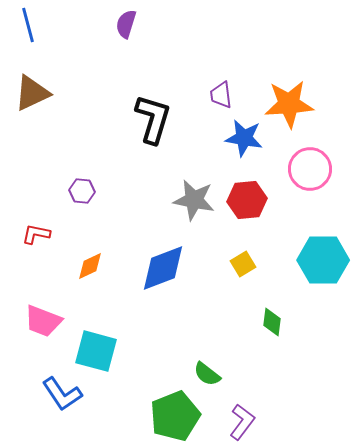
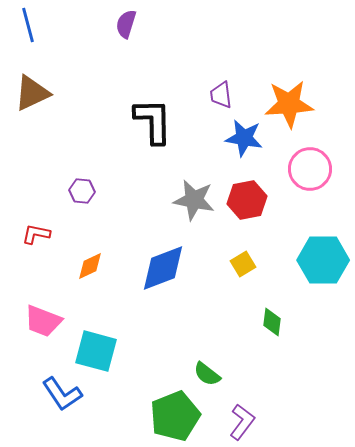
black L-shape: moved 2 px down; rotated 18 degrees counterclockwise
red hexagon: rotated 6 degrees counterclockwise
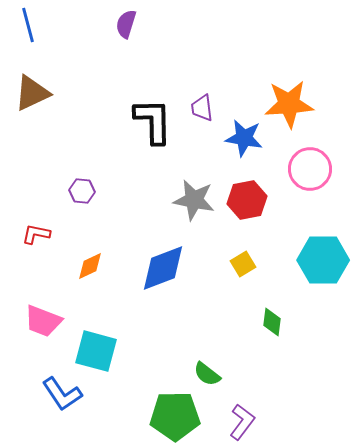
purple trapezoid: moved 19 px left, 13 px down
green pentagon: rotated 21 degrees clockwise
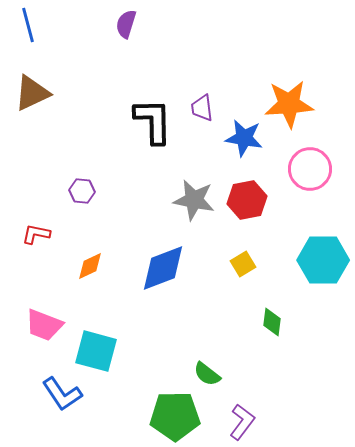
pink trapezoid: moved 1 px right, 4 px down
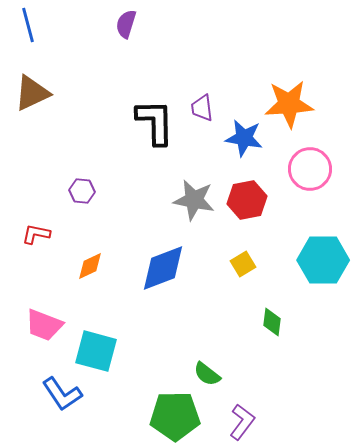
black L-shape: moved 2 px right, 1 px down
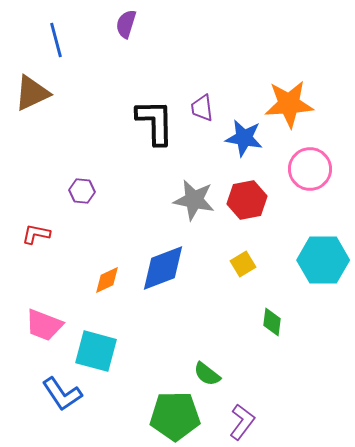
blue line: moved 28 px right, 15 px down
orange diamond: moved 17 px right, 14 px down
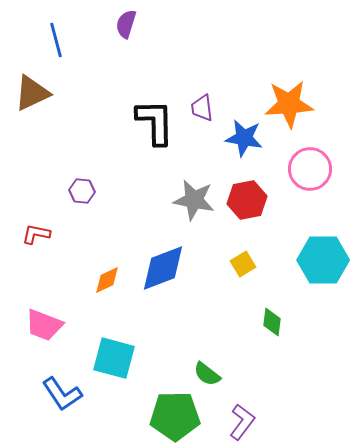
cyan square: moved 18 px right, 7 px down
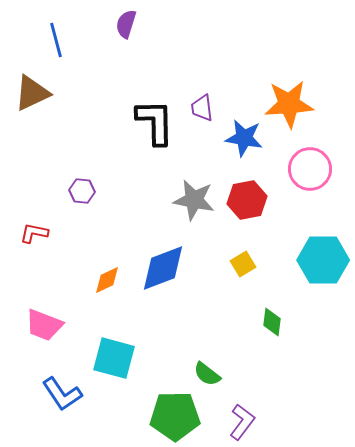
red L-shape: moved 2 px left, 1 px up
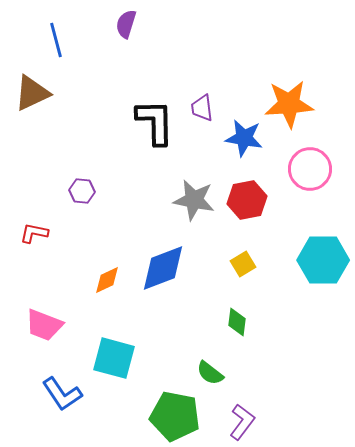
green diamond: moved 35 px left
green semicircle: moved 3 px right, 1 px up
green pentagon: rotated 12 degrees clockwise
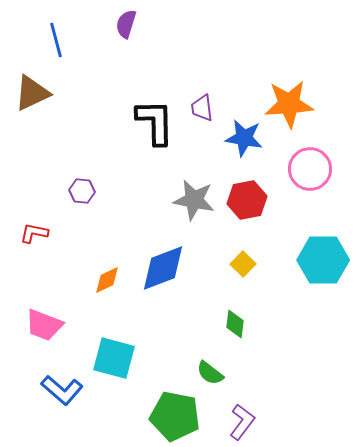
yellow square: rotated 15 degrees counterclockwise
green diamond: moved 2 px left, 2 px down
blue L-shape: moved 4 px up; rotated 15 degrees counterclockwise
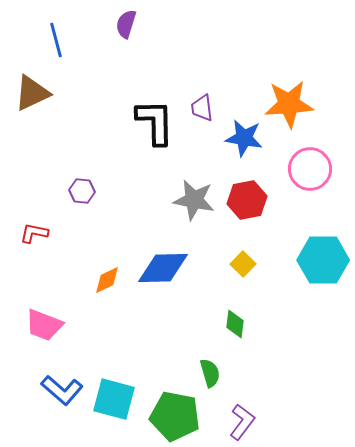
blue diamond: rotated 20 degrees clockwise
cyan square: moved 41 px down
green semicircle: rotated 144 degrees counterclockwise
